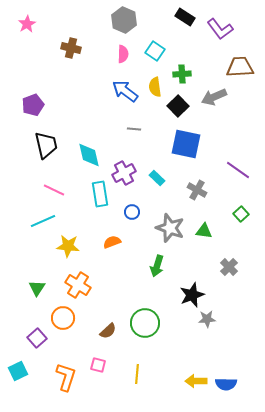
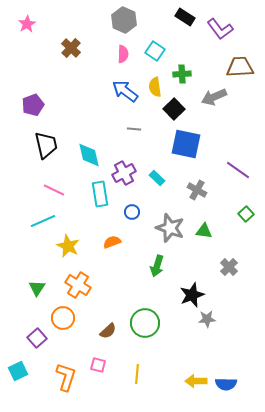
brown cross at (71, 48): rotated 30 degrees clockwise
black square at (178, 106): moved 4 px left, 3 px down
green square at (241, 214): moved 5 px right
yellow star at (68, 246): rotated 20 degrees clockwise
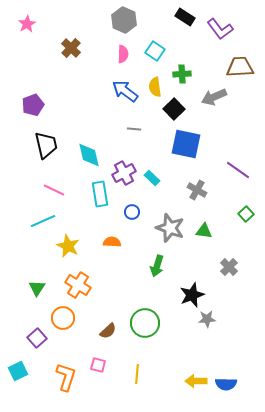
cyan rectangle at (157, 178): moved 5 px left
orange semicircle at (112, 242): rotated 24 degrees clockwise
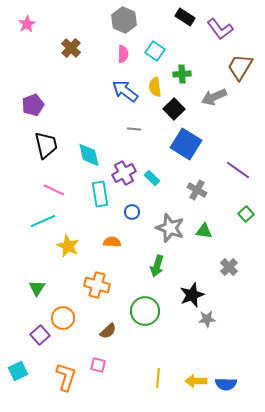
brown trapezoid at (240, 67): rotated 56 degrees counterclockwise
blue square at (186, 144): rotated 20 degrees clockwise
orange cross at (78, 285): moved 19 px right; rotated 15 degrees counterclockwise
green circle at (145, 323): moved 12 px up
purple square at (37, 338): moved 3 px right, 3 px up
yellow line at (137, 374): moved 21 px right, 4 px down
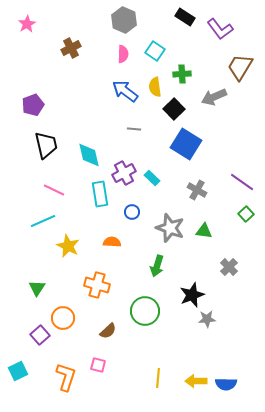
brown cross at (71, 48): rotated 18 degrees clockwise
purple line at (238, 170): moved 4 px right, 12 px down
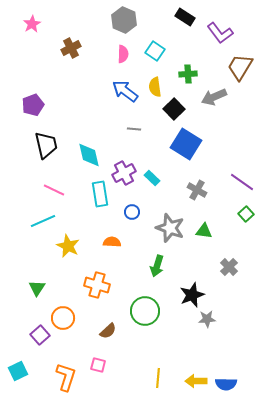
pink star at (27, 24): moved 5 px right
purple L-shape at (220, 29): moved 4 px down
green cross at (182, 74): moved 6 px right
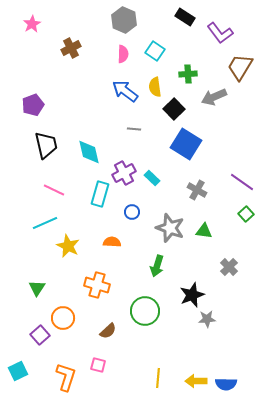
cyan diamond at (89, 155): moved 3 px up
cyan rectangle at (100, 194): rotated 25 degrees clockwise
cyan line at (43, 221): moved 2 px right, 2 px down
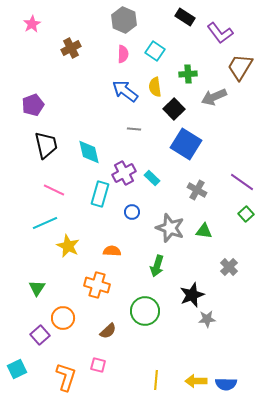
orange semicircle at (112, 242): moved 9 px down
cyan square at (18, 371): moved 1 px left, 2 px up
yellow line at (158, 378): moved 2 px left, 2 px down
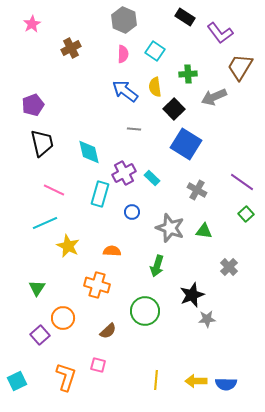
black trapezoid at (46, 145): moved 4 px left, 2 px up
cyan square at (17, 369): moved 12 px down
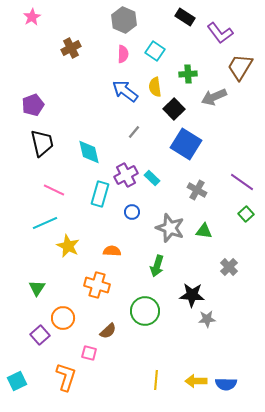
pink star at (32, 24): moved 7 px up
gray line at (134, 129): moved 3 px down; rotated 56 degrees counterclockwise
purple cross at (124, 173): moved 2 px right, 2 px down
black star at (192, 295): rotated 25 degrees clockwise
pink square at (98, 365): moved 9 px left, 12 px up
